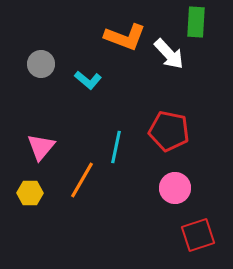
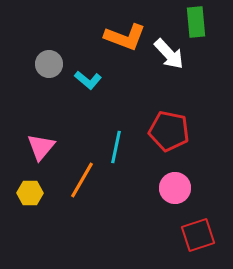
green rectangle: rotated 8 degrees counterclockwise
gray circle: moved 8 px right
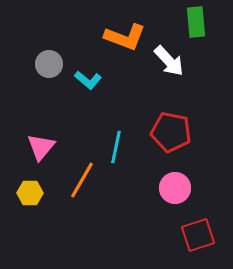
white arrow: moved 7 px down
red pentagon: moved 2 px right, 1 px down
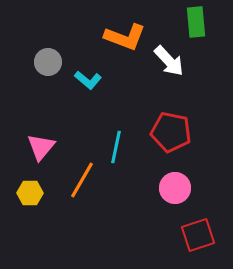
gray circle: moved 1 px left, 2 px up
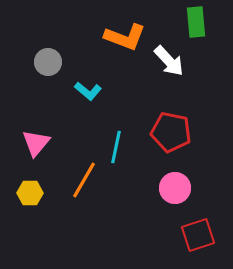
cyan L-shape: moved 11 px down
pink triangle: moved 5 px left, 4 px up
orange line: moved 2 px right
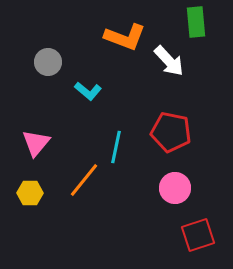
orange line: rotated 9 degrees clockwise
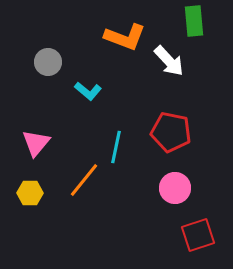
green rectangle: moved 2 px left, 1 px up
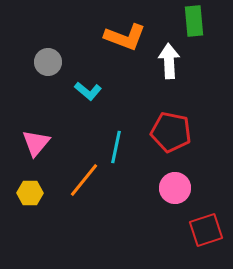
white arrow: rotated 140 degrees counterclockwise
red square: moved 8 px right, 5 px up
